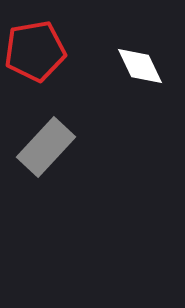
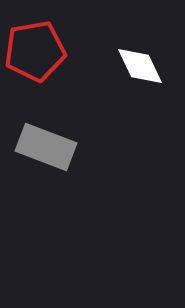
gray rectangle: rotated 68 degrees clockwise
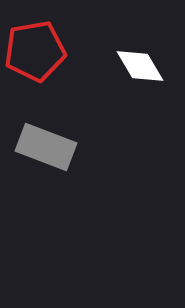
white diamond: rotated 6 degrees counterclockwise
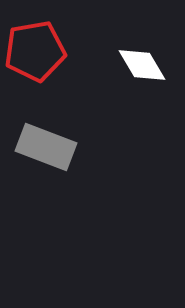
white diamond: moved 2 px right, 1 px up
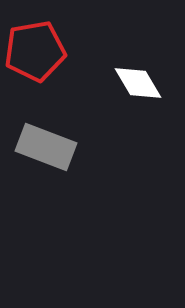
white diamond: moved 4 px left, 18 px down
